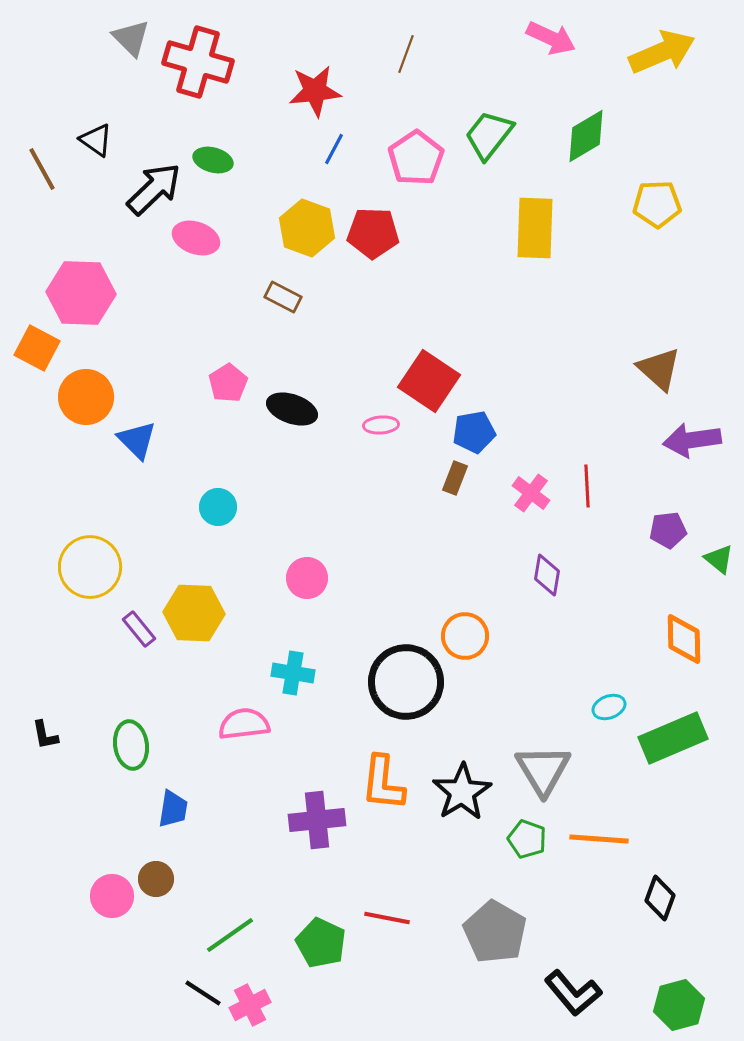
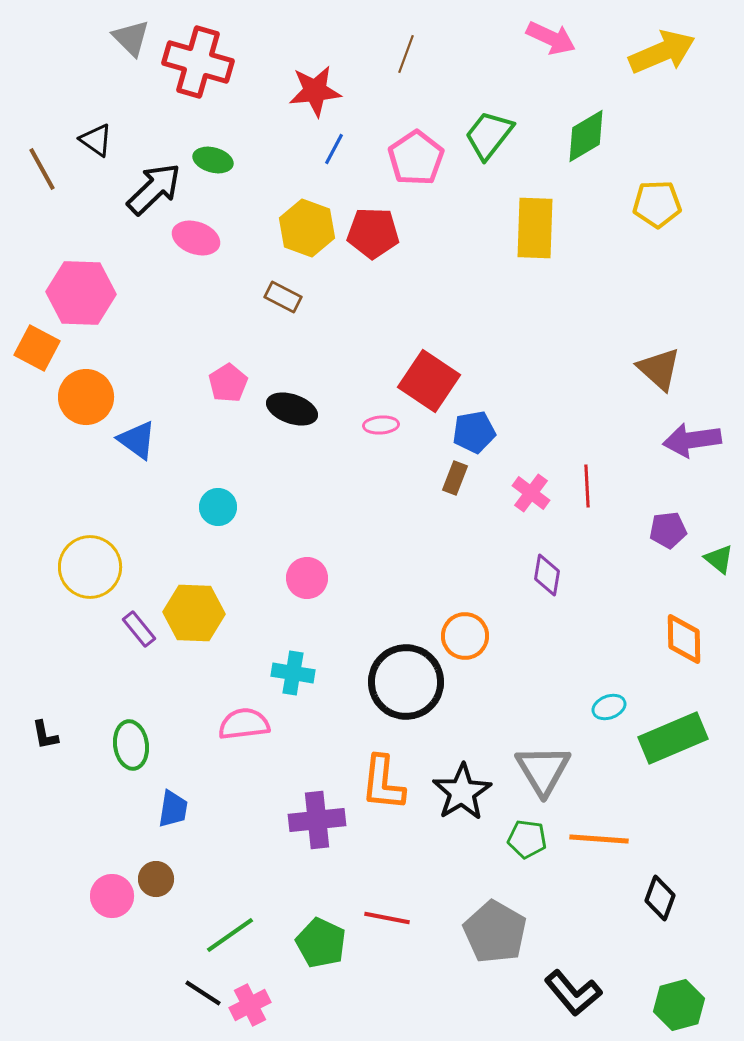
blue triangle at (137, 440): rotated 9 degrees counterclockwise
green pentagon at (527, 839): rotated 12 degrees counterclockwise
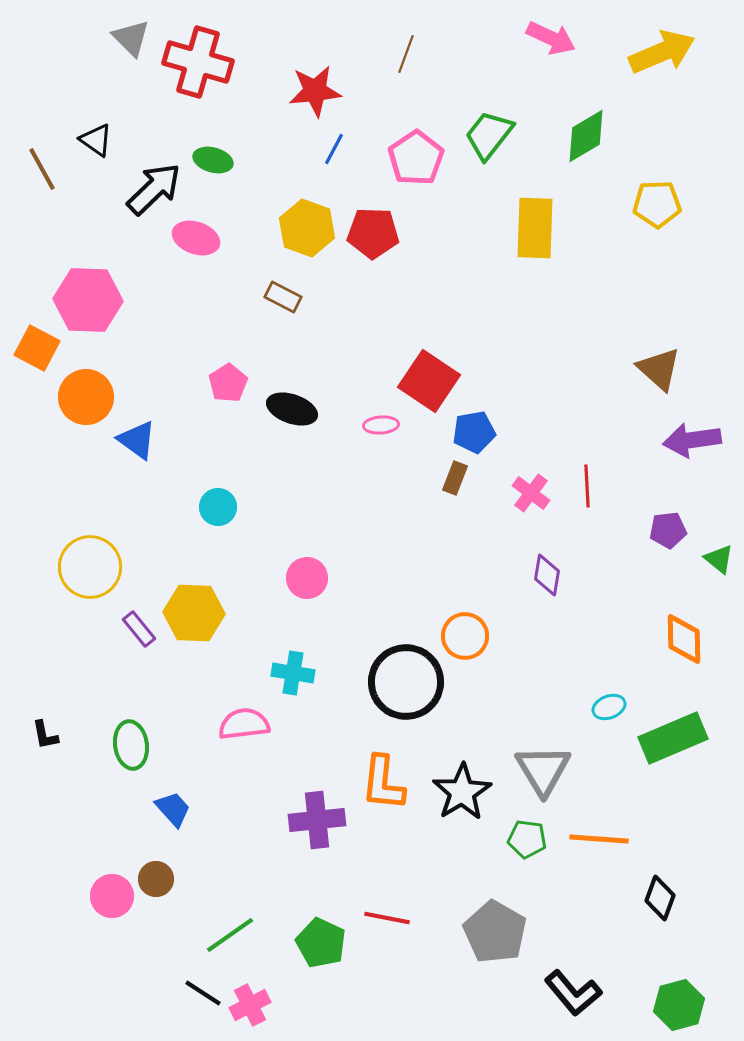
pink hexagon at (81, 293): moved 7 px right, 7 px down
blue trapezoid at (173, 809): rotated 51 degrees counterclockwise
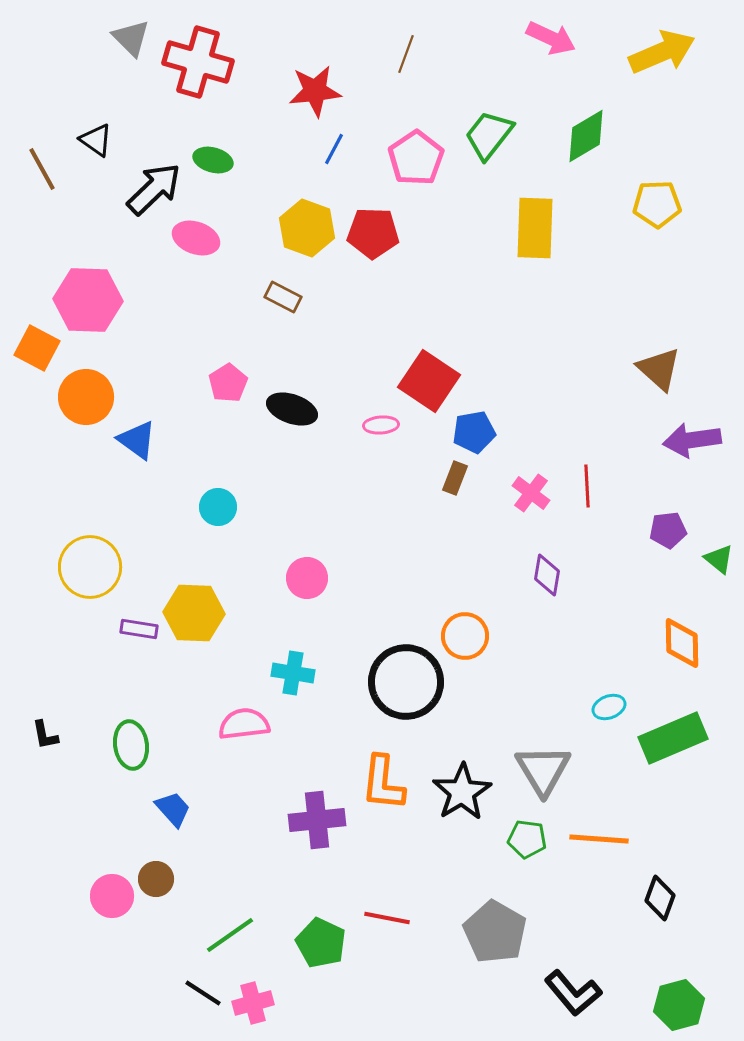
purple rectangle at (139, 629): rotated 42 degrees counterclockwise
orange diamond at (684, 639): moved 2 px left, 4 px down
pink cross at (250, 1005): moved 3 px right, 2 px up; rotated 12 degrees clockwise
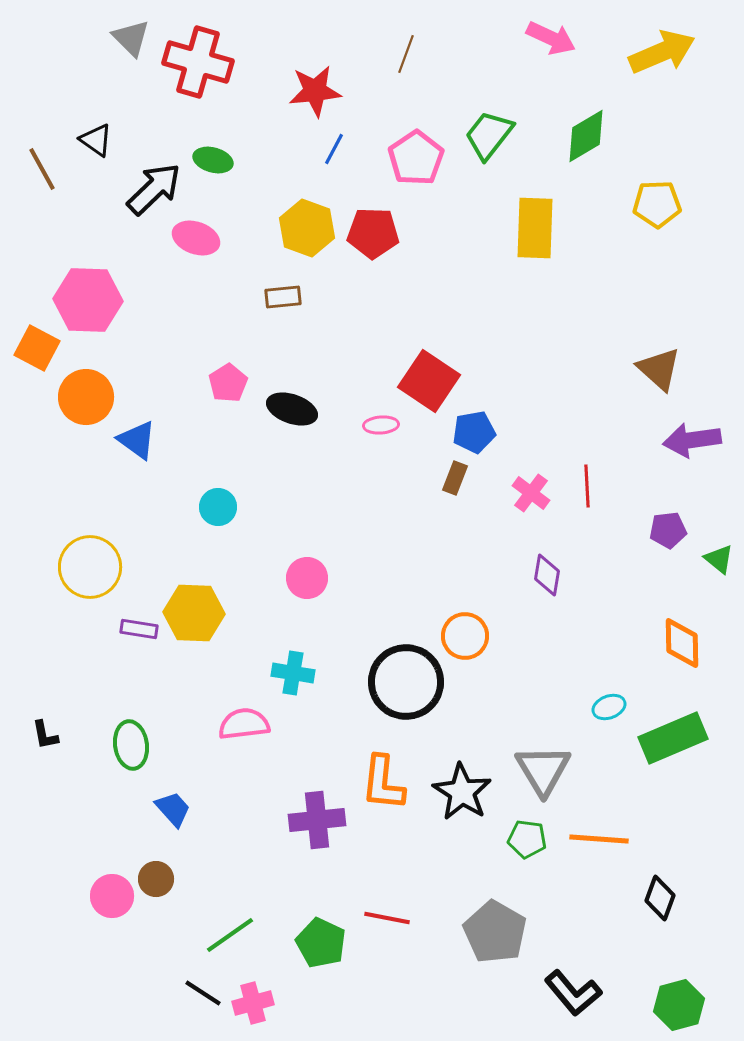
brown rectangle at (283, 297): rotated 33 degrees counterclockwise
black star at (462, 792): rotated 8 degrees counterclockwise
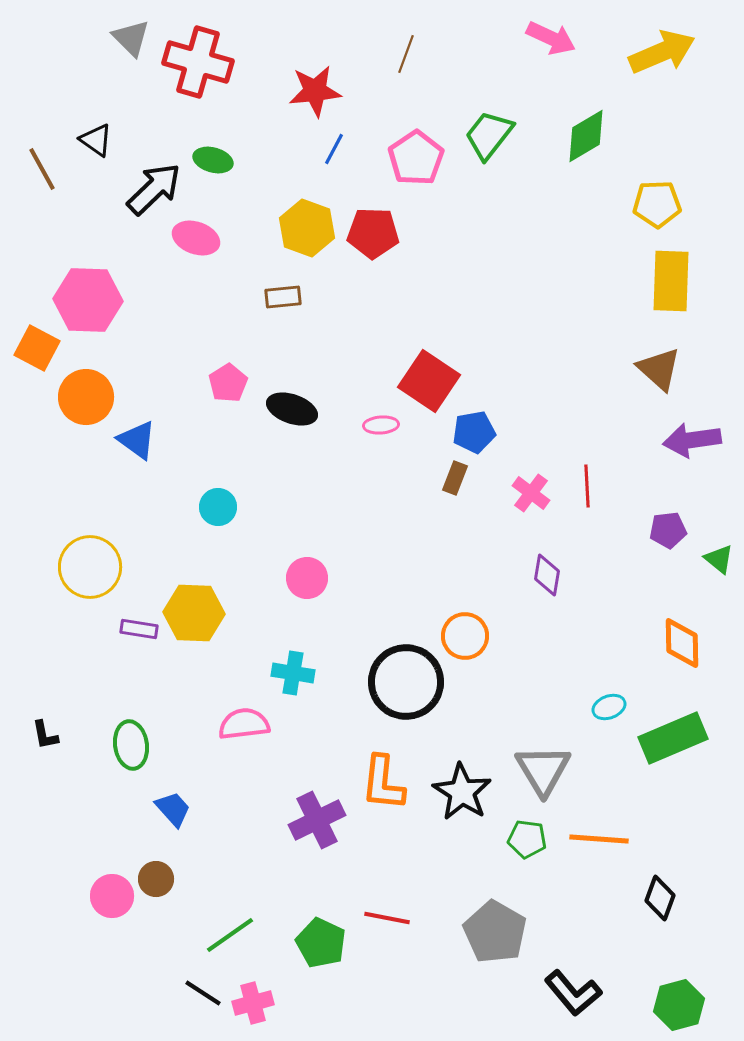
yellow rectangle at (535, 228): moved 136 px right, 53 px down
purple cross at (317, 820): rotated 20 degrees counterclockwise
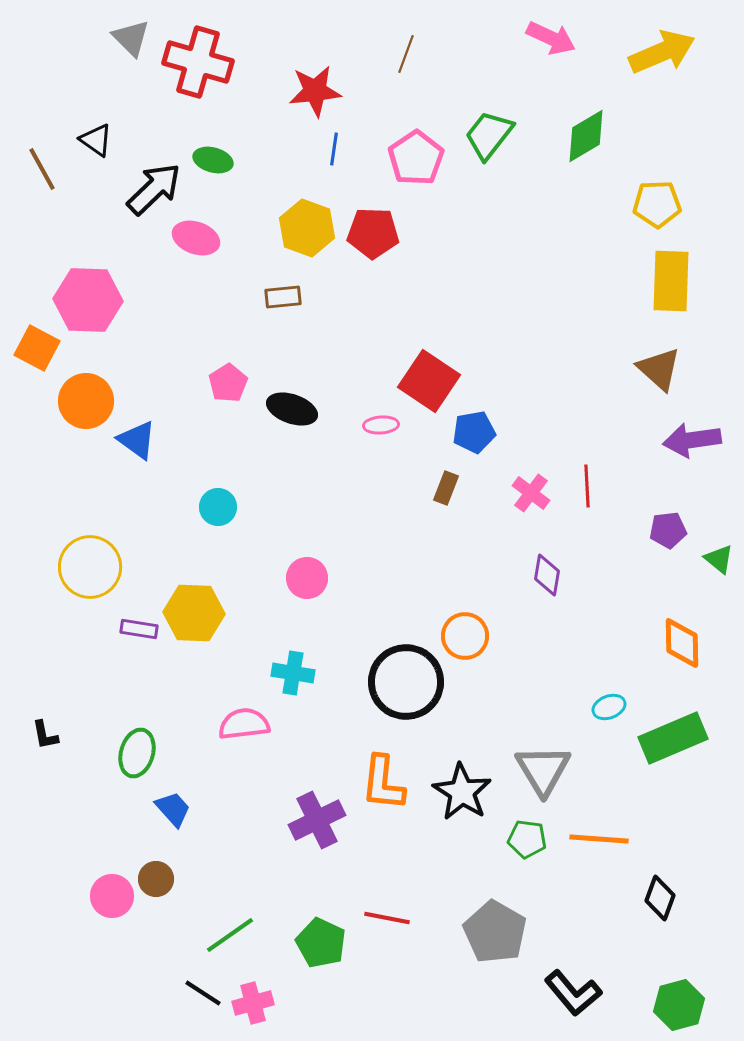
blue line at (334, 149): rotated 20 degrees counterclockwise
orange circle at (86, 397): moved 4 px down
brown rectangle at (455, 478): moved 9 px left, 10 px down
green ellipse at (131, 745): moved 6 px right, 8 px down; rotated 24 degrees clockwise
